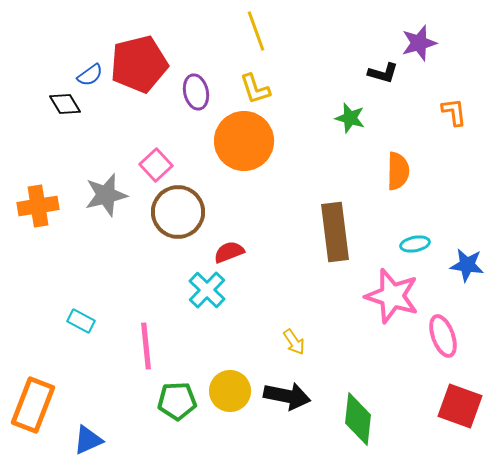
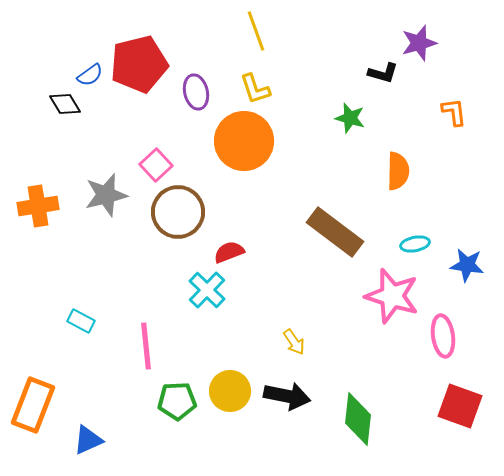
brown rectangle: rotated 46 degrees counterclockwise
pink ellipse: rotated 12 degrees clockwise
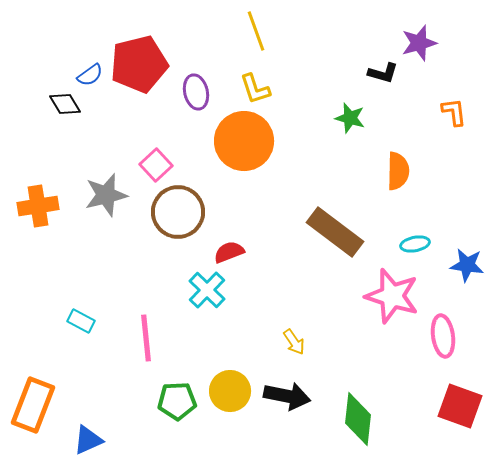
pink line: moved 8 px up
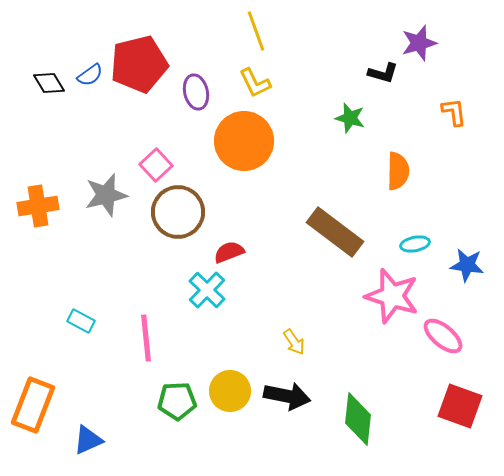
yellow L-shape: moved 6 px up; rotated 8 degrees counterclockwise
black diamond: moved 16 px left, 21 px up
pink ellipse: rotated 42 degrees counterclockwise
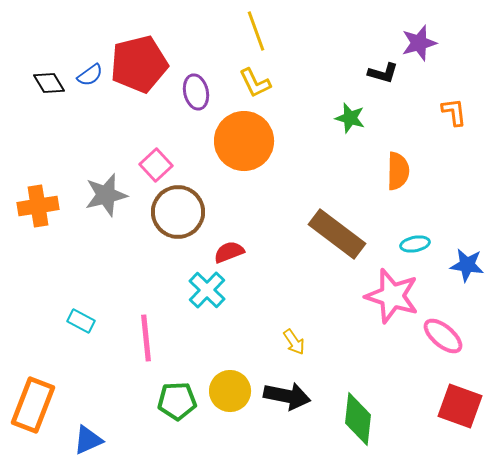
brown rectangle: moved 2 px right, 2 px down
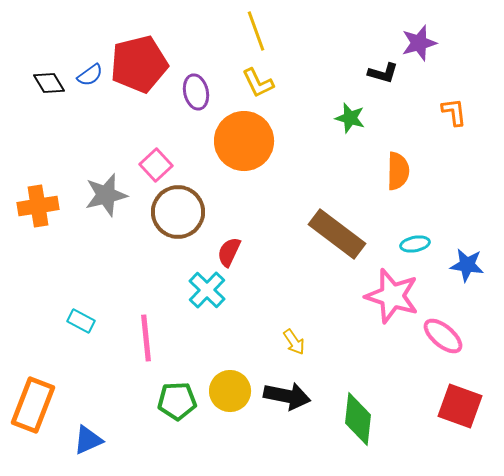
yellow L-shape: moved 3 px right
red semicircle: rotated 44 degrees counterclockwise
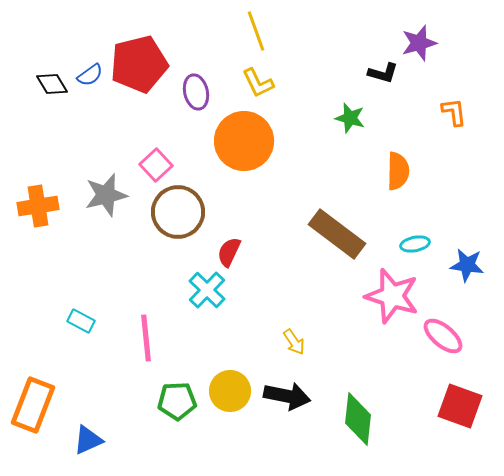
black diamond: moved 3 px right, 1 px down
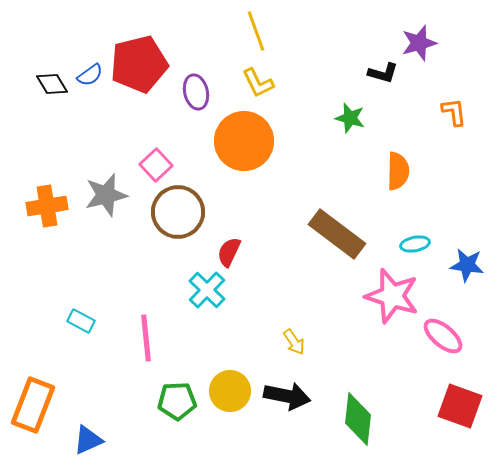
orange cross: moved 9 px right
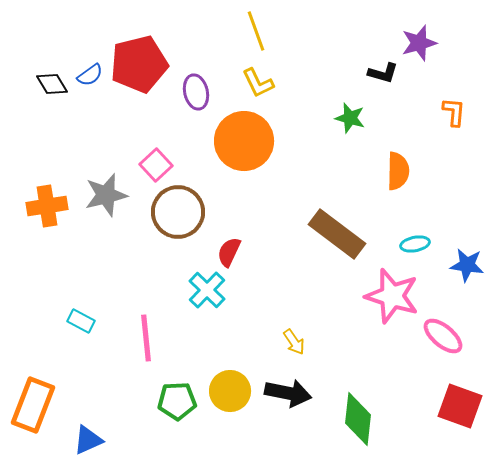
orange L-shape: rotated 12 degrees clockwise
black arrow: moved 1 px right, 3 px up
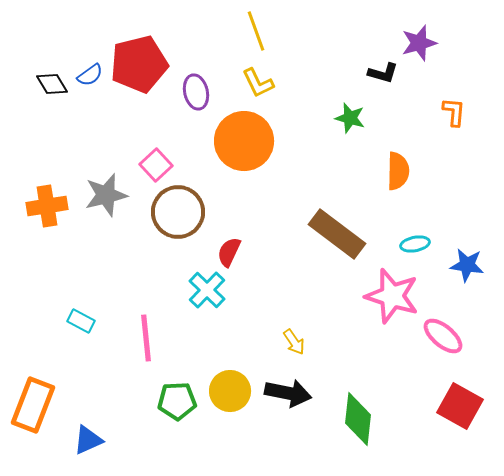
red square: rotated 9 degrees clockwise
